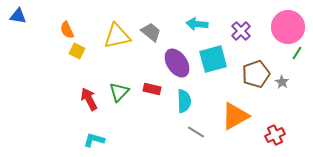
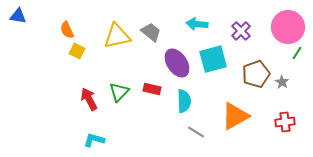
red cross: moved 10 px right, 13 px up; rotated 18 degrees clockwise
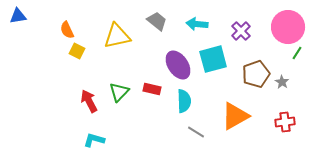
blue triangle: rotated 18 degrees counterclockwise
gray trapezoid: moved 6 px right, 11 px up
purple ellipse: moved 1 px right, 2 px down
red arrow: moved 2 px down
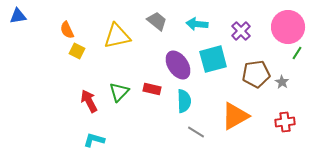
brown pentagon: rotated 12 degrees clockwise
